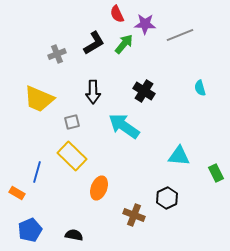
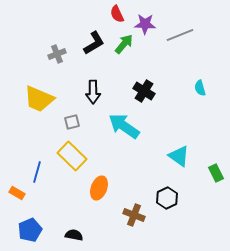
cyan triangle: rotated 30 degrees clockwise
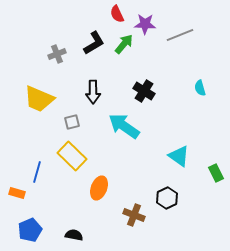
orange rectangle: rotated 14 degrees counterclockwise
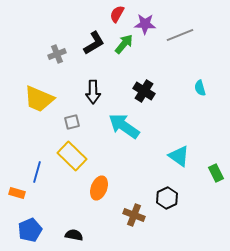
red semicircle: rotated 54 degrees clockwise
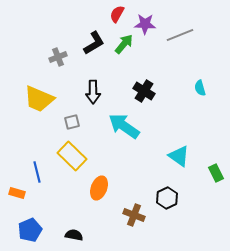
gray cross: moved 1 px right, 3 px down
blue line: rotated 30 degrees counterclockwise
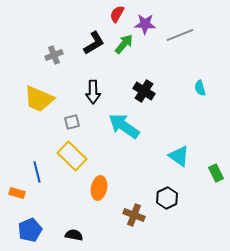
gray cross: moved 4 px left, 2 px up
orange ellipse: rotated 10 degrees counterclockwise
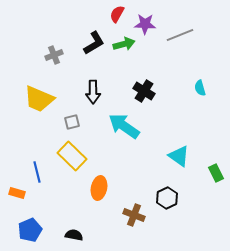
green arrow: rotated 35 degrees clockwise
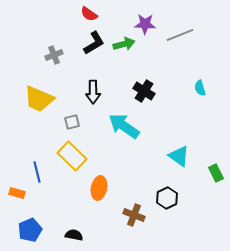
red semicircle: moved 28 px left; rotated 84 degrees counterclockwise
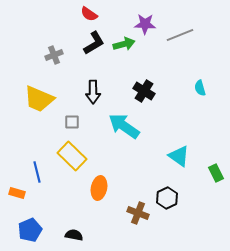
gray square: rotated 14 degrees clockwise
brown cross: moved 4 px right, 2 px up
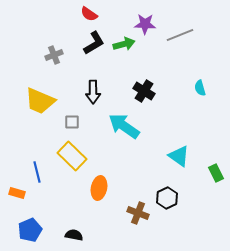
yellow trapezoid: moved 1 px right, 2 px down
